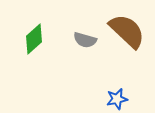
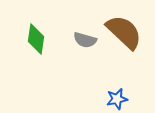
brown semicircle: moved 3 px left, 1 px down
green diamond: moved 2 px right; rotated 40 degrees counterclockwise
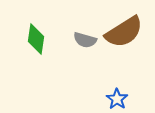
brown semicircle: rotated 105 degrees clockwise
blue star: rotated 25 degrees counterclockwise
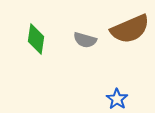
brown semicircle: moved 6 px right, 3 px up; rotated 9 degrees clockwise
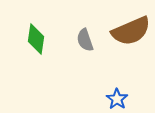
brown semicircle: moved 1 px right, 2 px down
gray semicircle: rotated 55 degrees clockwise
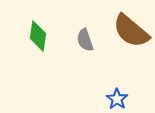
brown semicircle: rotated 63 degrees clockwise
green diamond: moved 2 px right, 3 px up
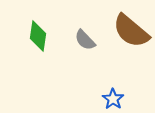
gray semicircle: rotated 25 degrees counterclockwise
blue star: moved 4 px left
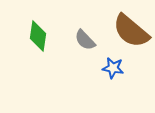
blue star: moved 31 px up; rotated 25 degrees counterclockwise
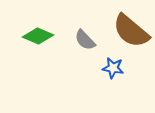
green diamond: rotated 76 degrees counterclockwise
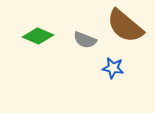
brown semicircle: moved 6 px left, 5 px up
gray semicircle: rotated 25 degrees counterclockwise
